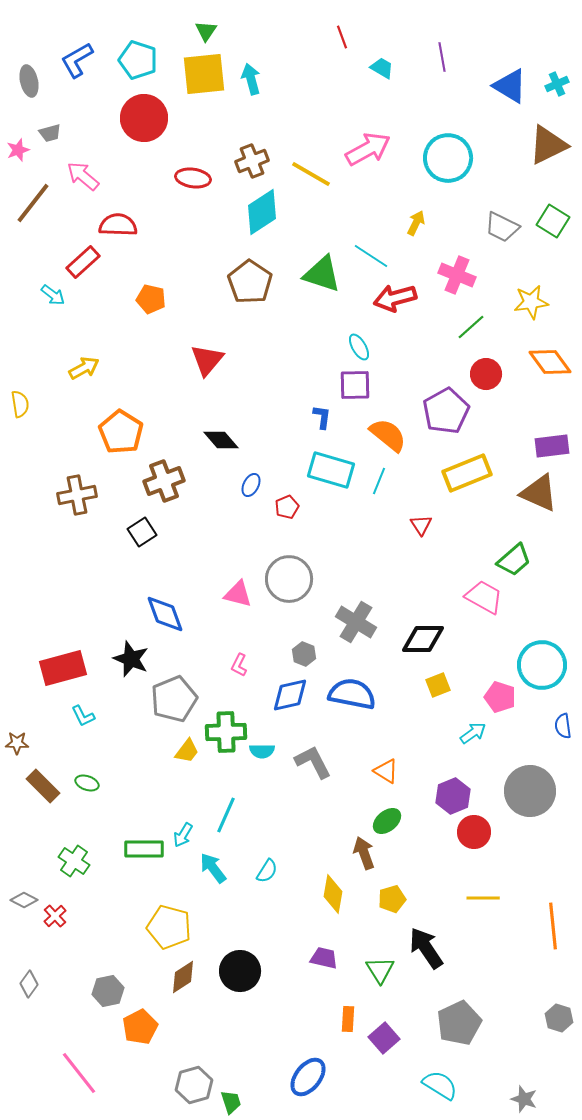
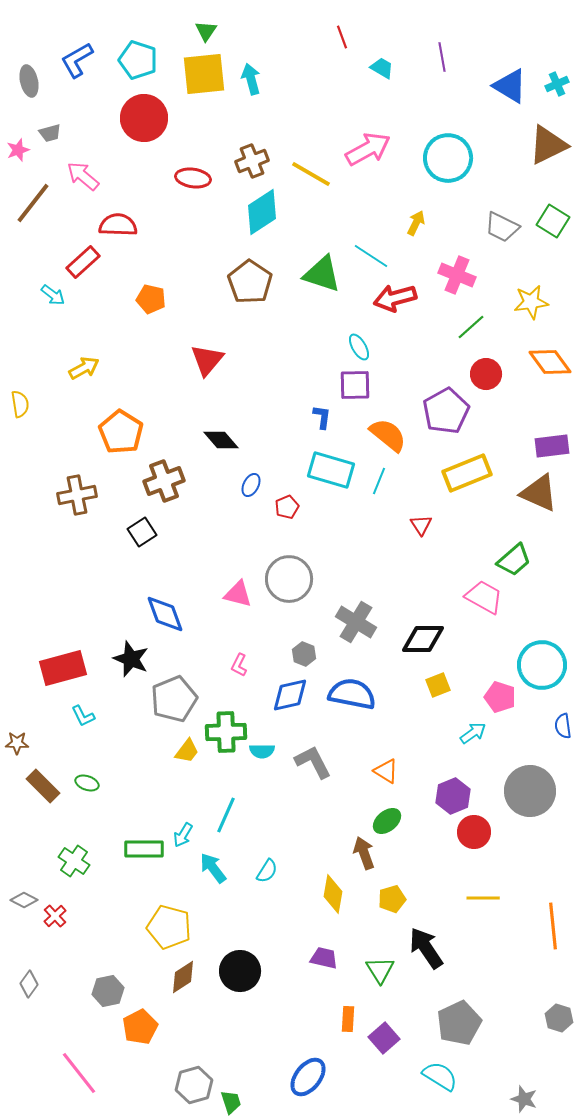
cyan semicircle at (440, 1085): moved 9 px up
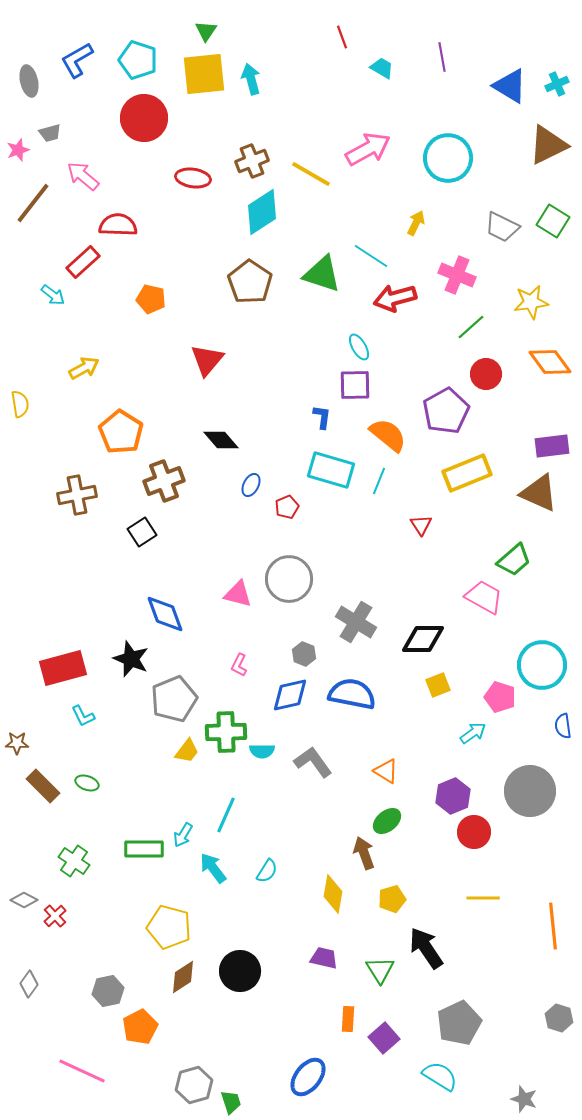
gray L-shape at (313, 762): rotated 9 degrees counterclockwise
pink line at (79, 1073): moved 3 px right, 2 px up; rotated 27 degrees counterclockwise
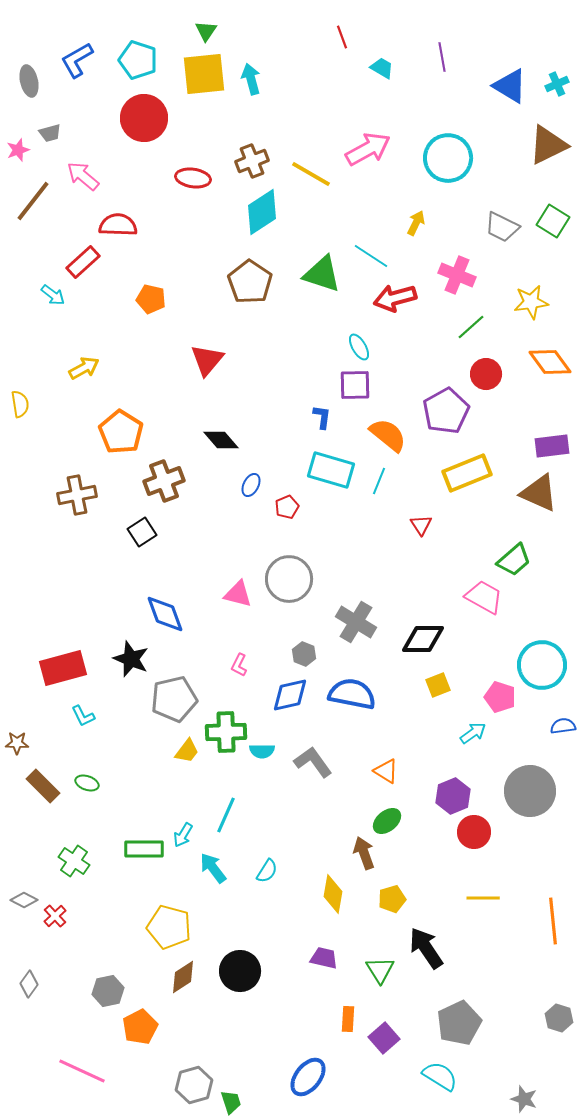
brown line at (33, 203): moved 2 px up
gray pentagon at (174, 699): rotated 9 degrees clockwise
blue semicircle at (563, 726): rotated 90 degrees clockwise
orange line at (553, 926): moved 5 px up
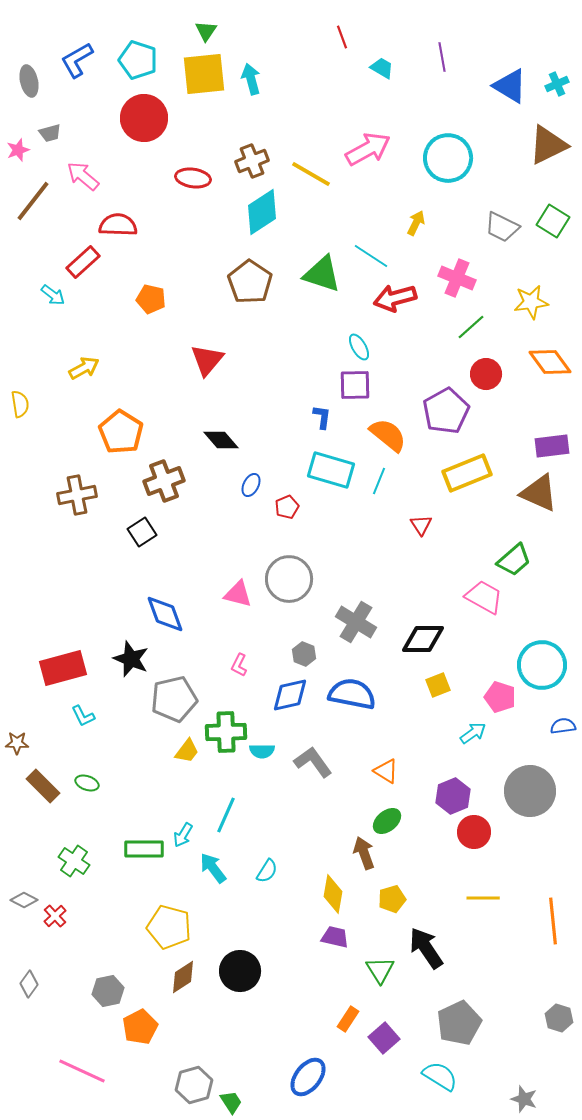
pink cross at (457, 275): moved 3 px down
purple trapezoid at (324, 958): moved 11 px right, 21 px up
orange rectangle at (348, 1019): rotated 30 degrees clockwise
green trapezoid at (231, 1102): rotated 15 degrees counterclockwise
